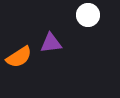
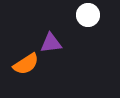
orange semicircle: moved 7 px right, 7 px down
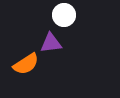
white circle: moved 24 px left
